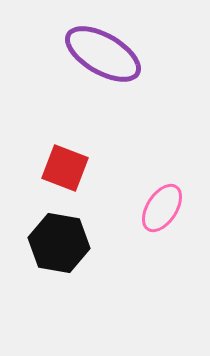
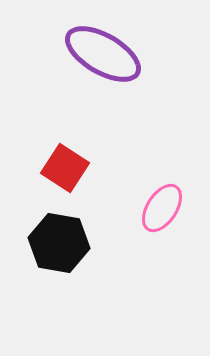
red square: rotated 12 degrees clockwise
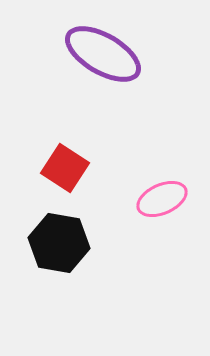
pink ellipse: moved 9 px up; rotated 33 degrees clockwise
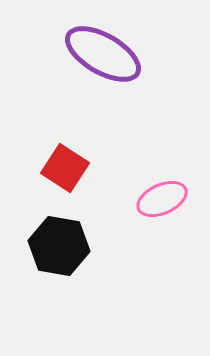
black hexagon: moved 3 px down
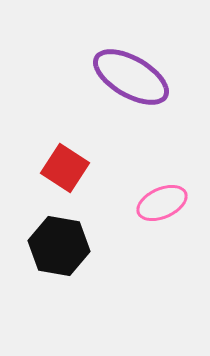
purple ellipse: moved 28 px right, 23 px down
pink ellipse: moved 4 px down
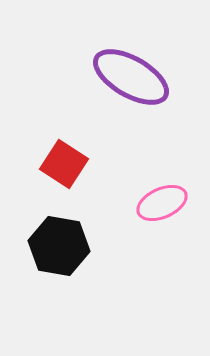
red square: moved 1 px left, 4 px up
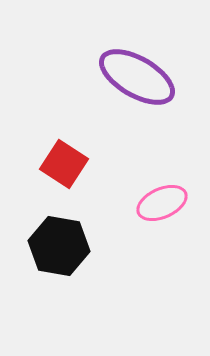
purple ellipse: moved 6 px right
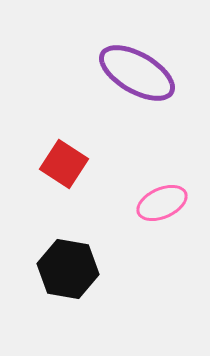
purple ellipse: moved 4 px up
black hexagon: moved 9 px right, 23 px down
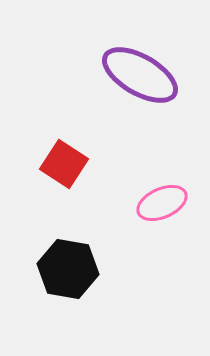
purple ellipse: moved 3 px right, 2 px down
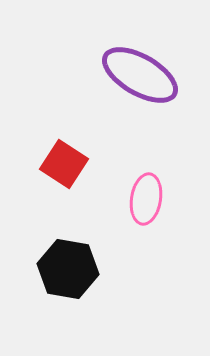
pink ellipse: moved 16 px left, 4 px up; rotated 57 degrees counterclockwise
